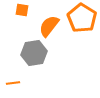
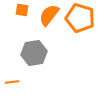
orange pentagon: moved 2 px left; rotated 16 degrees counterclockwise
orange semicircle: moved 11 px up
orange line: moved 1 px left, 1 px up
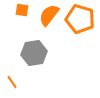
orange pentagon: moved 1 px down
orange line: rotated 64 degrees clockwise
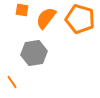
orange semicircle: moved 3 px left, 3 px down
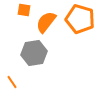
orange square: moved 2 px right
orange semicircle: moved 4 px down
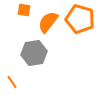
orange semicircle: moved 2 px right
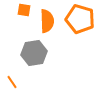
orange semicircle: moved 1 px left, 1 px up; rotated 140 degrees clockwise
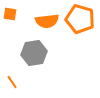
orange square: moved 14 px left, 4 px down
orange semicircle: rotated 85 degrees clockwise
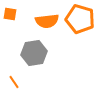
orange line: moved 2 px right
